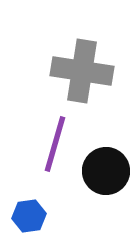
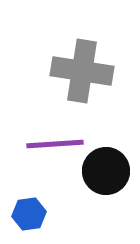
purple line: rotated 70 degrees clockwise
blue hexagon: moved 2 px up
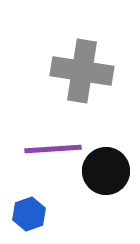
purple line: moved 2 px left, 5 px down
blue hexagon: rotated 12 degrees counterclockwise
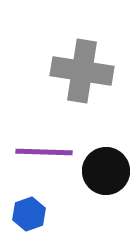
purple line: moved 9 px left, 3 px down; rotated 6 degrees clockwise
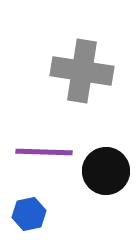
blue hexagon: rotated 8 degrees clockwise
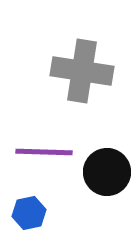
black circle: moved 1 px right, 1 px down
blue hexagon: moved 1 px up
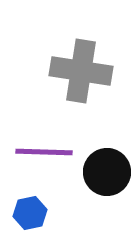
gray cross: moved 1 px left
blue hexagon: moved 1 px right
